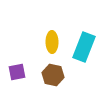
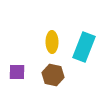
purple square: rotated 12 degrees clockwise
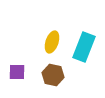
yellow ellipse: rotated 20 degrees clockwise
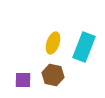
yellow ellipse: moved 1 px right, 1 px down
purple square: moved 6 px right, 8 px down
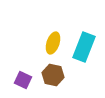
purple square: rotated 24 degrees clockwise
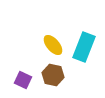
yellow ellipse: moved 2 px down; rotated 60 degrees counterclockwise
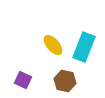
brown hexagon: moved 12 px right, 6 px down
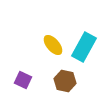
cyan rectangle: rotated 8 degrees clockwise
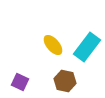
cyan rectangle: moved 3 px right; rotated 8 degrees clockwise
purple square: moved 3 px left, 2 px down
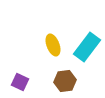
yellow ellipse: rotated 20 degrees clockwise
brown hexagon: rotated 20 degrees counterclockwise
